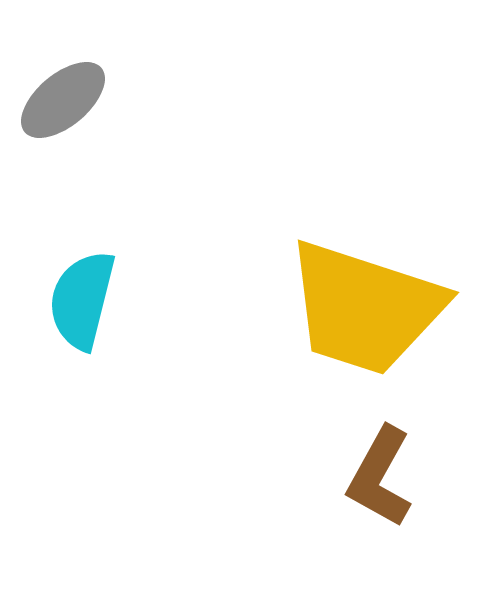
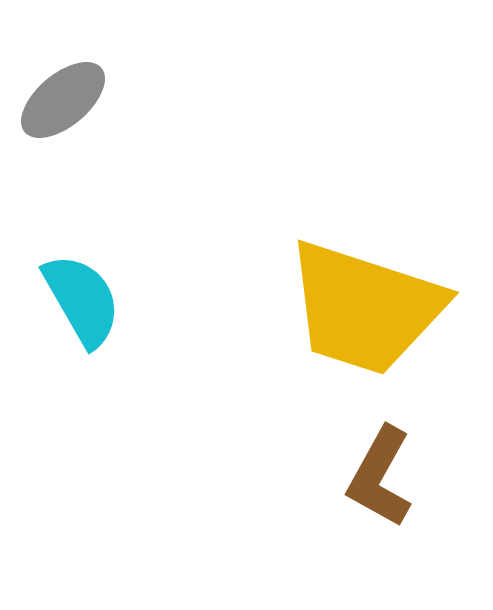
cyan semicircle: rotated 136 degrees clockwise
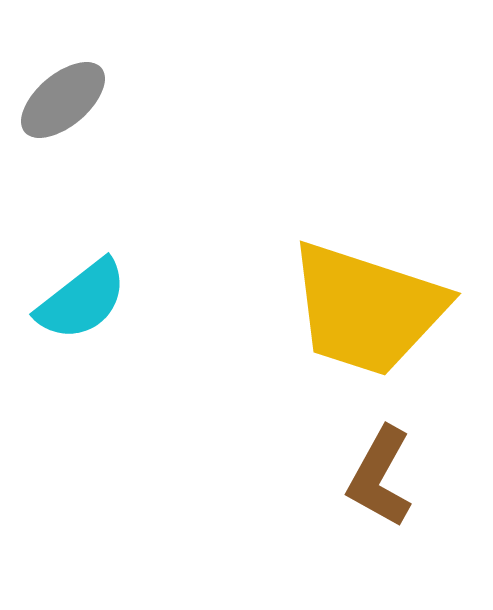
cyan semicircle: rotated 82 degrees clockwise
yellow trapezoid: moved 2 px right, 1 px down
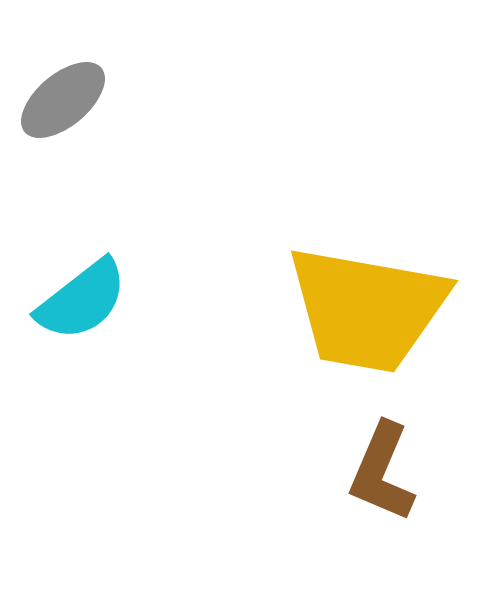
yellow trapezoid: rotated 8 degrees counterclockwise
brown L-shape: moved 2 px right, 5 px up; rotated 6 degrees counterclockwise
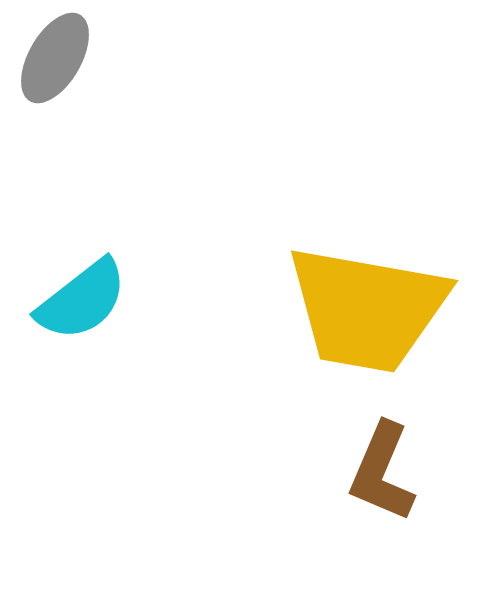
gray ellipse: moved 8 px left, 42 px up; rotated 20 degrees counterclockwise
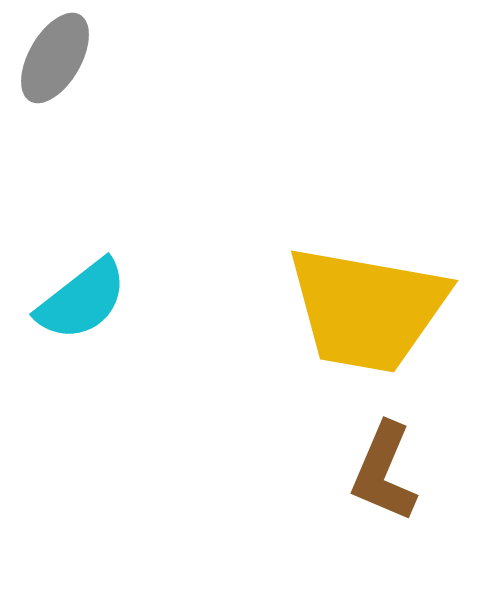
brown L-shape: moved 2 px right
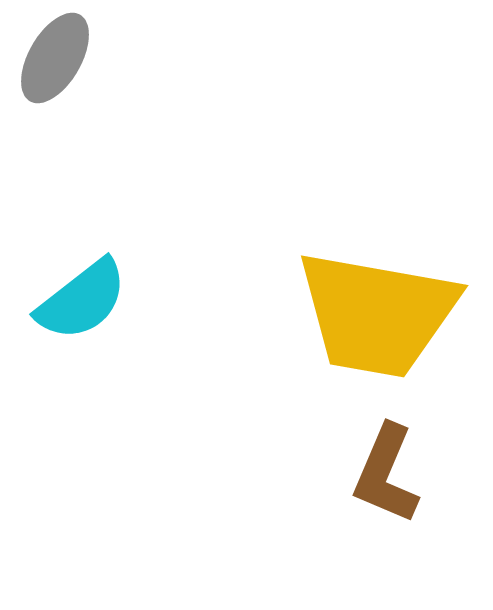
yellow trapezoid: moved 10 px right, 5 px down
brown L-shape: moved 2 px right, 2 px down
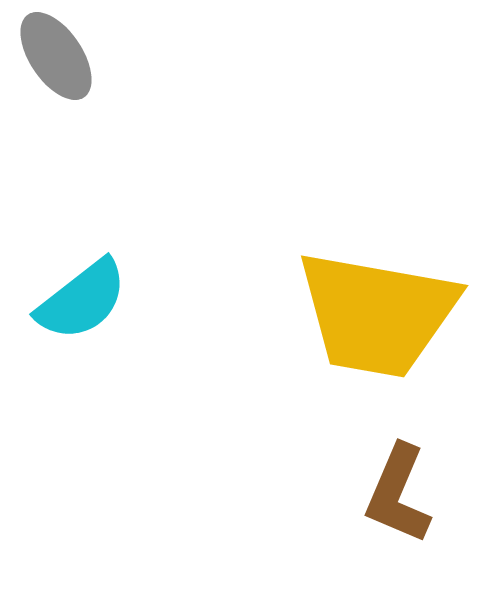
gray ellipse: moved 1 px right, 2 px up; rotated 64 degrees counterclockwise
brown L-shape: moved 12 px right, 20 px down
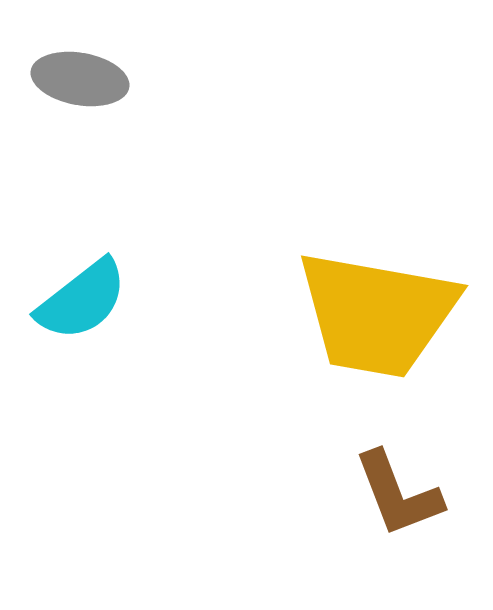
gray ellipse: moved 24 px right, 23 px down; rotated 46 degrees counterclockwise
brown L-shape: rotated 44 degrees counterclockwise
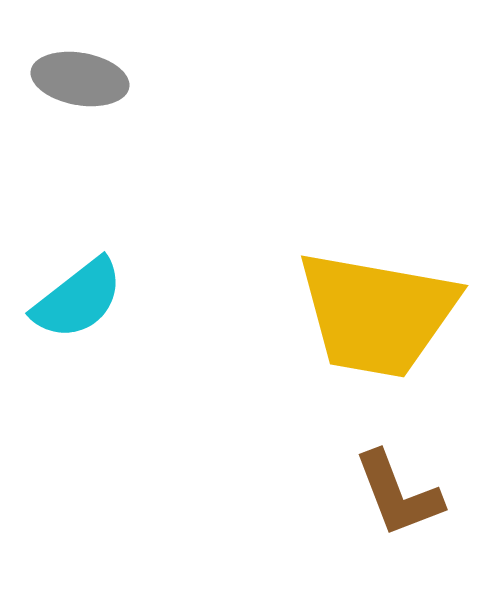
cyan semicircle: moved 4 px left, 1 px up
